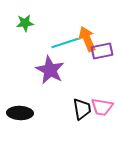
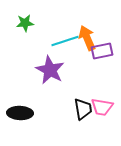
orange arrow: moved 1 px up
cyan line: moved 2 px up
black trapezoid: moved 1 px right
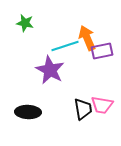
green star: rotated 18 degrees clockwise
cyan line: moved 5 px down
pink trapezoid: moved 2 px up
black ellipse: moved 8 px right, 1 px up
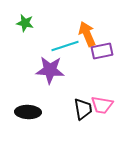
orange arrow: moved 4 px up
purple star: rotated 24 degrees counterclockwise
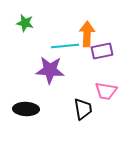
orange arrow: rotated 25 degrees clockwise
cyan line: rotated 12 degrees clockwise
pink trapezoid: moved 4 px right, 14 px up
black ellipse: moved 2 px left, 3 px up
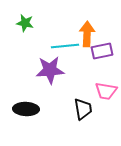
purple star: rotated 8 degrees counterclockwise
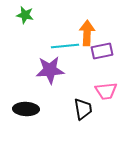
green star: moved 8 px up
orange arrow: moved 1 px up
pink trapezoid: rotated 15 degrees counterclockwise
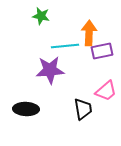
green star: moved 16 px right, 1 px down
orange arrow: moved 2 px right
pink trapezoid: rotated 35 degrees counterclockwise
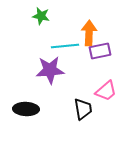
purple rectangle: moved 2 px left
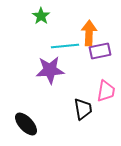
green star: rotated 24 degrees clockwise
pink trapezoid: rotated 40 degrees counterclockwise
black ellipse: moved 15 px down; rotated 45 degrees clockwise
